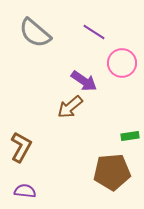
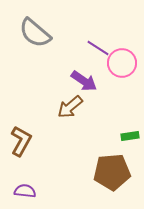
purple line: moved 4 px right, 16 px down
brown L-shape: moved 6 px up
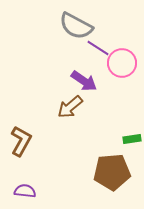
gray semicircle: moved 41 px right, 7 px up; rotated 12 degrees counterclockwise
green rectangle: moved 2 px right, 3 px down
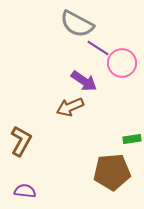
gray semicircle: moved 1 px right, 2 px up
brown arrow: rotated 16 degrees clockwise
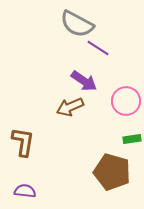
pink circle: moved 4 px right, 38 px down
brown L-shape: moved 2 px right, 1 px down; rotated 20 degrees counterclockwise
brown pentagon: rotated 21 degrees clockwise
